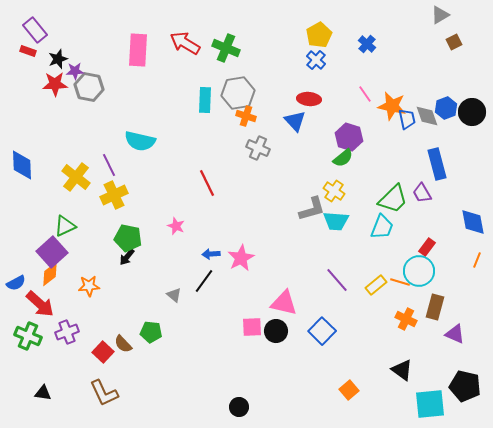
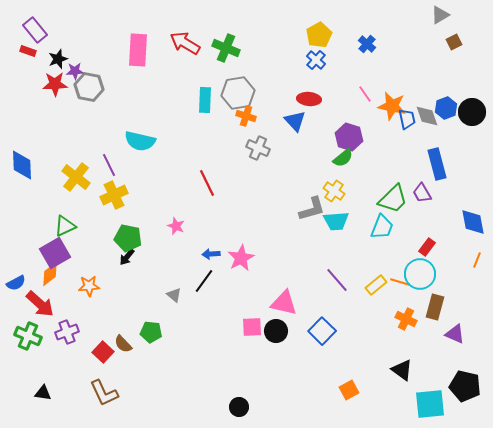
cyan trapezoid at (336, 221): rotated 8 degrees counterclockwise
purple square at (52, 252): moved 3 px right, 1 px down; rotated 12 degrees clockwise
cyan circle at (419, 271): moved 1 px right, 3 px down
orange square at (349, 390): rotated 12 degrees clockwise
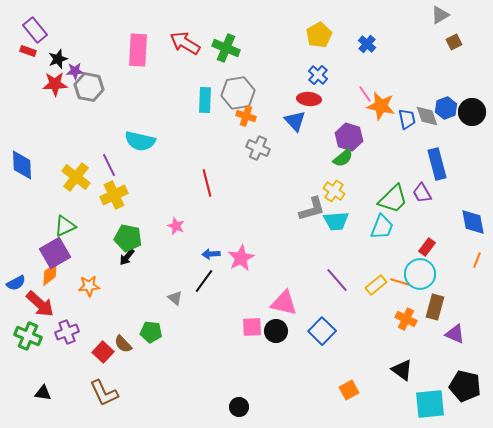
blue cross at (316, 60): moved 2 px right, 15 px down
orange star at (392, 106): moved 11 px left
red line at (207, 183): rotated 12 degrees clockwise
gray triangle at (174, 295): moved 1 px right, 3 px down
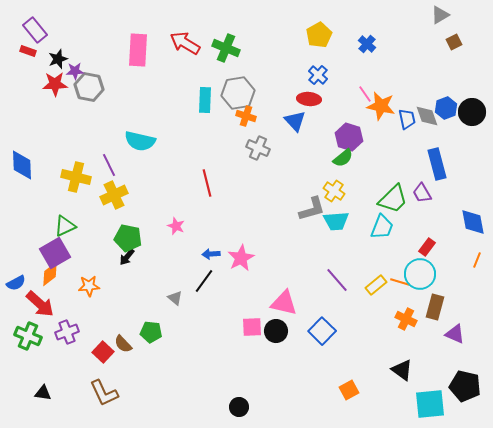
yellow cross at (76, 177): rotated 24 degrees counterclockwise
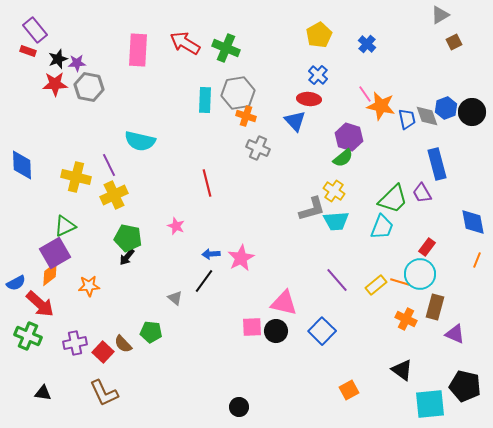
purple star at (75, 71): moved 2 px right, 8 px up
purple cross at (67, 332): moved 8 px right, 11 px down; rotated 10 degrees clockwise
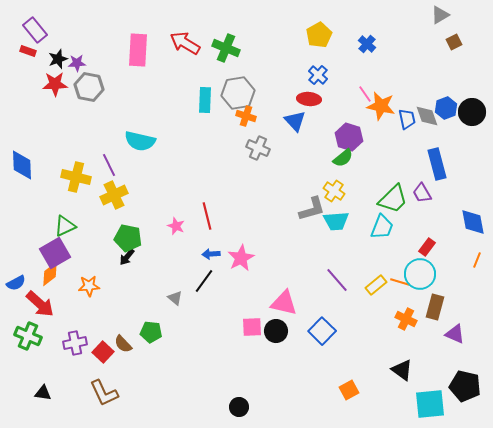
red line at (207, 183): moved 33 px down
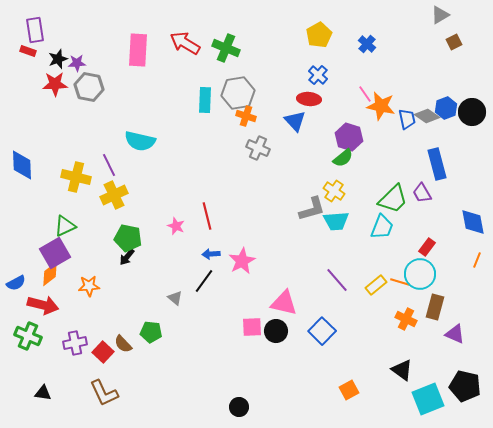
purple rectangle at (35, 30): rotated 30 degrees clockwise
gray diamond at (427, 116): rotated 35 degrees counterclockwise
pink star at (241, 258): moved 1 px right, 3 px down
red arrow at (40, 304): moved 3 px right, 1 px down; rotated 28 degrees counterclockwise
cyan square at (430, 404): moved 2 px left, 5 px up; rotated 16 degrees counterclockwise
